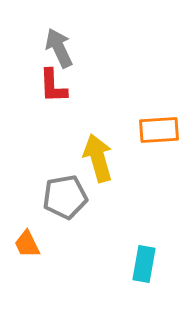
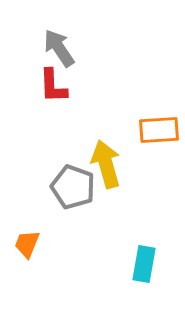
gray arrow: rotated 9 degrees counterclockwise
yellow arrow: moved 8 px right, 6 px down
gray pentagon: moved 8 px right, 10 px up; rotated 30 degrees clockwise
orange trapezoid: rotated 48 degrees clockwise
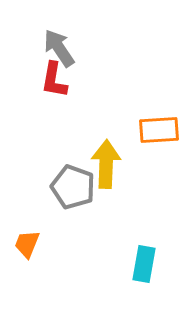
red L-shape: moved 1 px right, 6 px up; rotated 12 degrees clockwise
yellow arrow: rotated 18 degrees clockwise
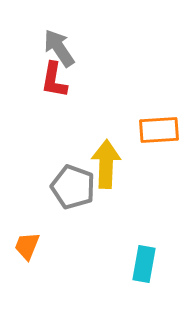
orange trapezoid: moved 2 px down
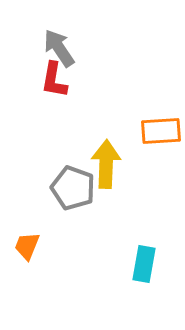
orange rectangle: moved 2 px right, 1 px down
gray pentagon: moved 1 px down
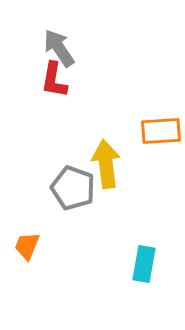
yellow arrow: rotated 9 degrees counterclockwise
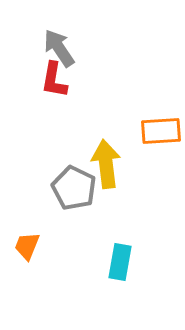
gray pentagon: moved 1 px right; rotated 6 degrees clockwise
cyan rectangle: moved 24 px left, 2 px up
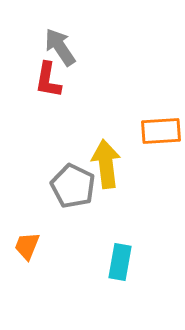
gray arrow: moved 1 px right, 1 px up
red L-shape: moved 6 px left
gray pentagon: moved 1 px left, 2 px up
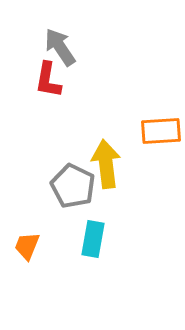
cyan rectangle: moved 27 px left, 23 px up
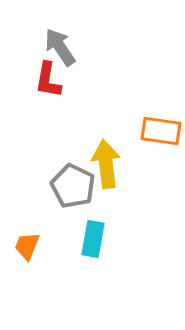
orange rectangle: rotated 12 degrees clockwise
